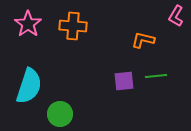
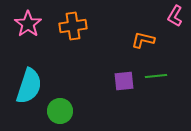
pink L-shape: moved 1 px left
orange cross: rotated 12 degrees counterclockwise
green circle: moved 3 px up
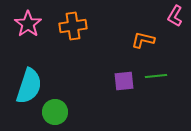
green circle: moved 5 px left, 1 px down
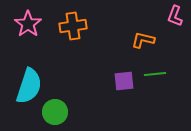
pink L-shape: rotated 10 degrees counterclockwise
green line: moved 1 px left, 2 px up
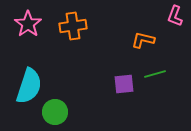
green line: rotated 10 degrees counterclockwise
purple square: moved 3 px down
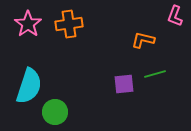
orange cross: moved 4 px left, 2 px up
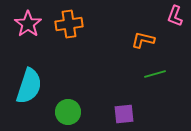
purple square: moved 30 px down
green circle: moved 13 px right
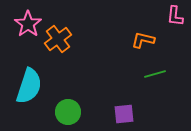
pink L-shape: rotated 15 degrees counterclockwise
orange cross: moved 11 px left, 15 px down; rotated 28 degrees counterclockwise
